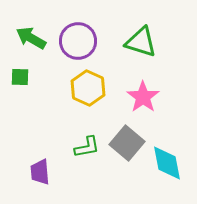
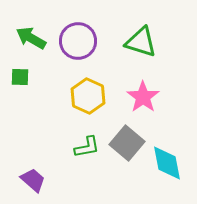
yellow hexagon: moved 8 px down
purple trapezoid: moved 7 px left, 8 px down; rotated 136 degrees clockwise
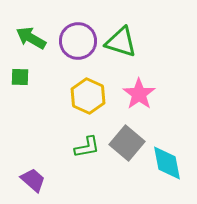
green triangle: moved 20 px left
pink star: moved 4 px left, 3 px up
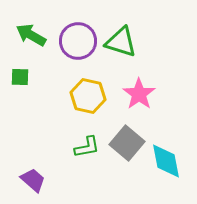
green arrow: moved 3 px up
yellow hexagon: rotated 12 degrees counterclockwise
cyan diamond: moved 1 px left, 2 px up
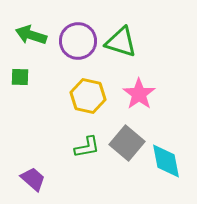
green arrow: rotated 12 degrees counterclockwise
purple trapezoid: moved 1 px up
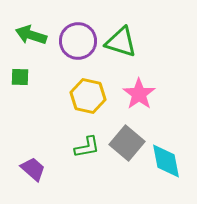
purple trapezoid: moved 10 px up
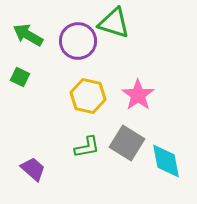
green arrow: moved 3 px left; rotated 12 degrees clockwise
green triangle: moved 7 px left, 19 px up
green square: rotated 24 degrees clockwise
pink star: moved 1 px left, 1 px down
gray square: rotated 8 degrees counterclockwise
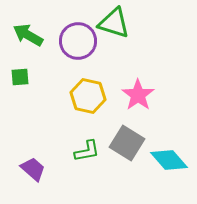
green square: rotated 30 degrees counterclockwise
green L-shape: moved 4 px down
cyan diamond: moved 3 px right, 1 px up; rotated 30 degrees counterclockwise
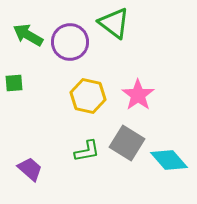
green triangle: rotated 20 degrees clockwise
purple circle: moved 8 px left, 1 px down
green square: moved 6 px left, 6 px down
purple trapezoid: moved 3 px left
